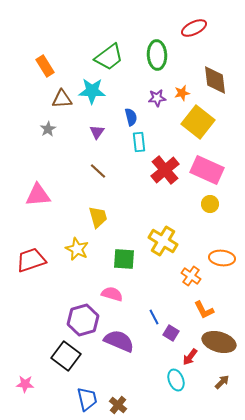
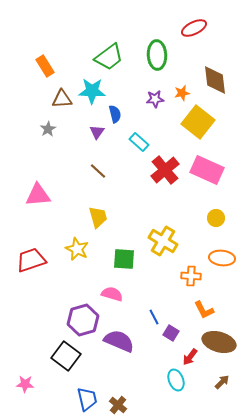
purple star: moved 2 px left, 1 px down
blue semicircle: moved 16 px left, 3 px up
cyan rectangle: rotated 42 degrees counterclockwise
yellow circle: moved 6 px right, 14 px down
orange cross: rotated 30 degrees counterclockwise
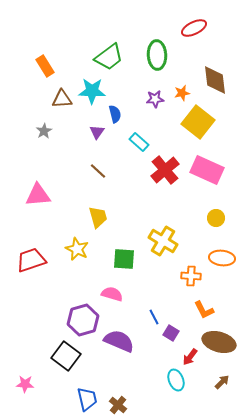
gray star: moved 4 px left, 2 px down
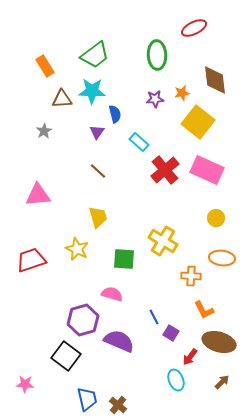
green trapezoid: moved 14 px left, 2 px up
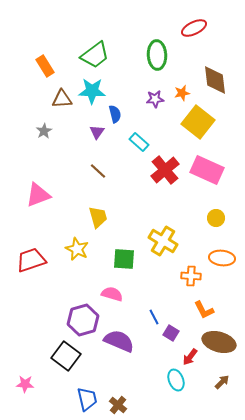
pink triangle: rotated 16 degrees counterclockwise
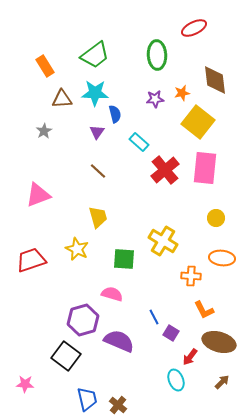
cyan star: moved 3 px right, 2 px down
pink rectangle: moved 2 px left, 2 px up; rotated 72 degrees clockwise
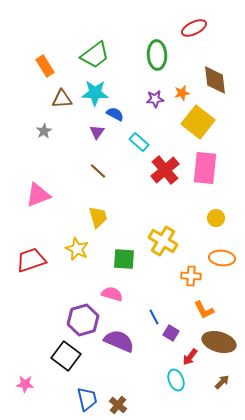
blue semicircle: rotated 48 degrees counterclockwise
